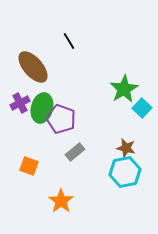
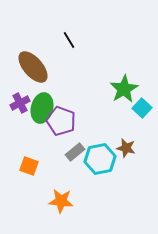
black line: moved 1 px up
purple pentagon: moved 2 px down
cyan hexagon: moved 25 px left, 13 px up
orange star: rotated 30 degrees counterclockwise
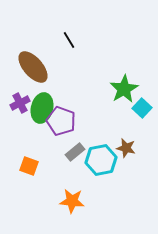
cyan hexagon: moved 1 px right, 1 px down
orange star: moved 11 px right
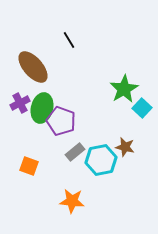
brown star: moved 1 px left, 1 px up
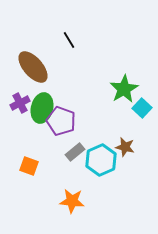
cyan hexagon: rotated 12 degrees counterclockwise
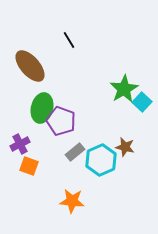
brown ellipse: moved 3 px left, 1 px up
purple cross: moved 41 px down
cyan square: moved 6 px up
